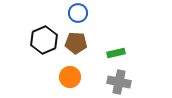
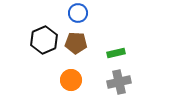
orange circle: moved 1 px right, 3 px down
gray cross: rotated 25 degrees counterclockwise
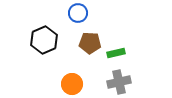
brown pentagon: moved 14 px right
orange circle: moved 1 px right, 4 px down
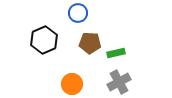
gray cross: rotated 15 degrees counterclockwise
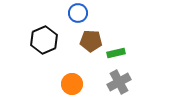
brown pentagon: moved 1 px right, 2 px up
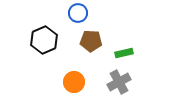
green rectangle: moved 8 px right
orange circle: moved 2 px right, 2 px up
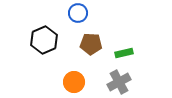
brown pentagon: moved 3 px down
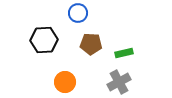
black hexagon: rotated 20 degrees clockwise
orange circle: moved 9 px left
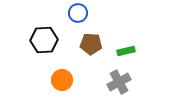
green rectangle: moved 2 px right, 2 px up
orange circle: moved 3 px left, 2 px up
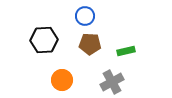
blue circle: moved 7 px right, 3 px down
brown pentagon: moved 1 px left
gray cross: moved 7 px left
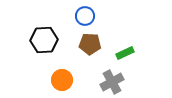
green rectangle: moved 1 px left, 2 px down; rotated 12 degrees counterclockwise
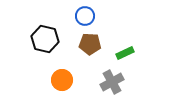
black hexagon: moved 1 px right, 1 px up; rotated 16 degrees clockwise
